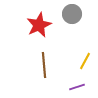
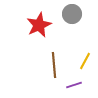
brown line: moved 10 px right
purple line: moved 3 px left, 2 px up
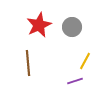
gray circle: moved 13 px down
brown line: moved 26 px left, 2 px up
purple line: moved 1 px right, 4 px up
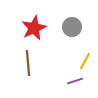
red star: moved 5 px left, 3 px down
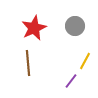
gray circle: moved 3 px right, 1 px up
purple line: moved 4 px left; rotated 35 degrees counterclockwise
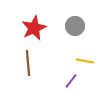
yellow line: rotated 72 degrees clockwise
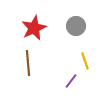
gray circle: moved 1 px right
yellow line: rotated 60 degrees clockwise
